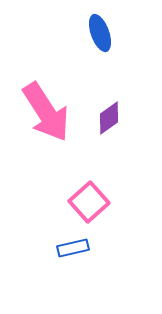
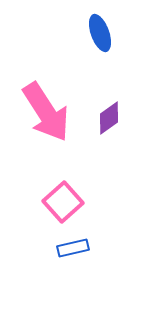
pink square: moved 26 px left
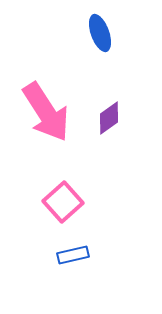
blue rectangle: moved 7 px down
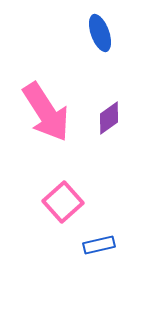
blue rectangle: moved 26 px right, 10 px up
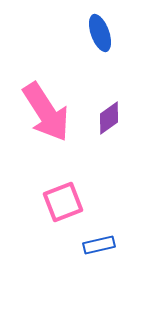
pink square: rotated 21 degrees clockwise
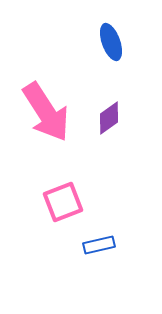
blue ellipse: moved 11 px right, 9 px down
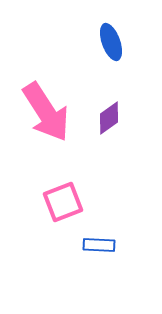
blue rectangle: rotated 16 degrees clockwise
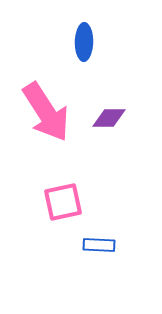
blue ellipse: moved 27 px left; rotated 21 degrees clockwise
purple diamond: rotated 36 degrees clockwise
pink square: rotated 9 degrees clockwise
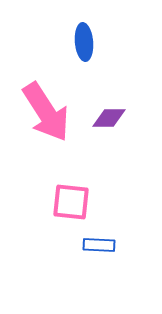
blue ellipse: rotated 6 degrees counterclockwise
pink square: moved 8 px right; rotated 18 degrees clockwise
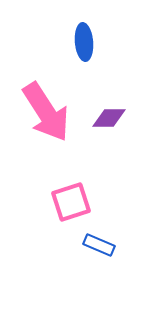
pink square: rotated 24 degrees counterclockwise
blue rectangle: rotated 20 degrees clockwise
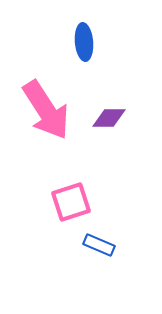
pink arrow: moved 2 px up
